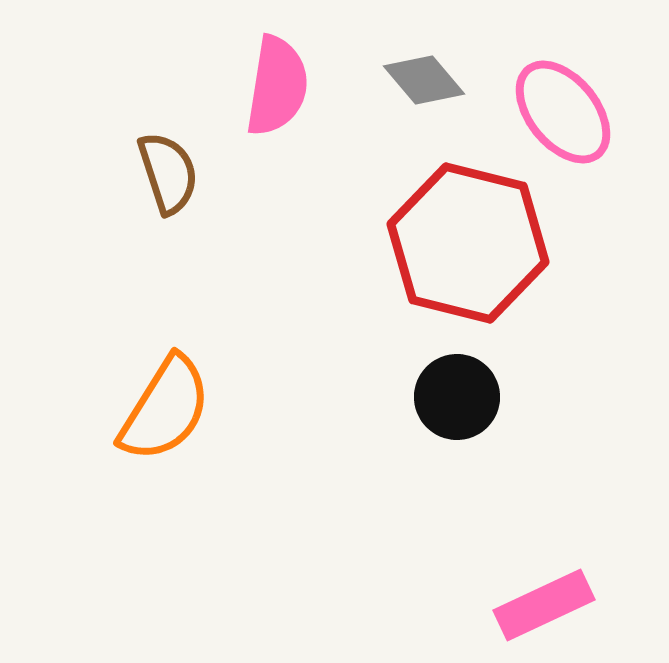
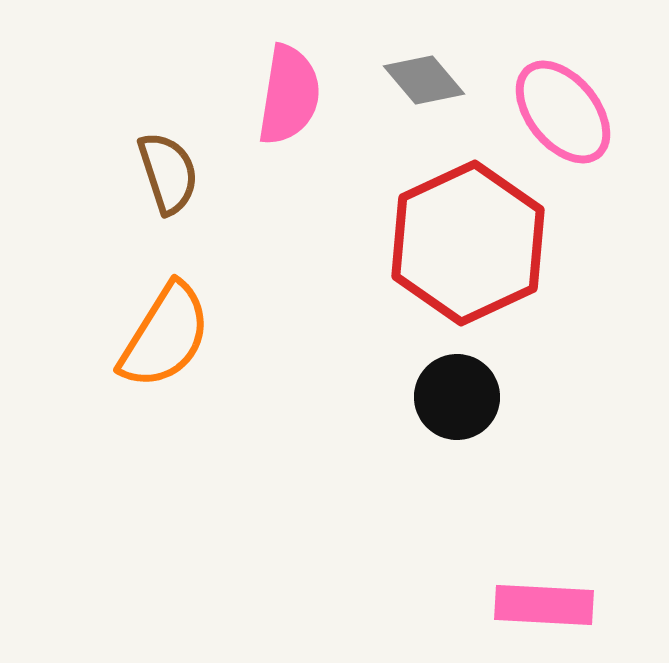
pink semicircle: moved 12 px right, 9 px down
red hexagon: rotated 21 degrees clockwise
orange semicircle: moved 73 px up
pink rectangle: rotated 28 degrees clockwise
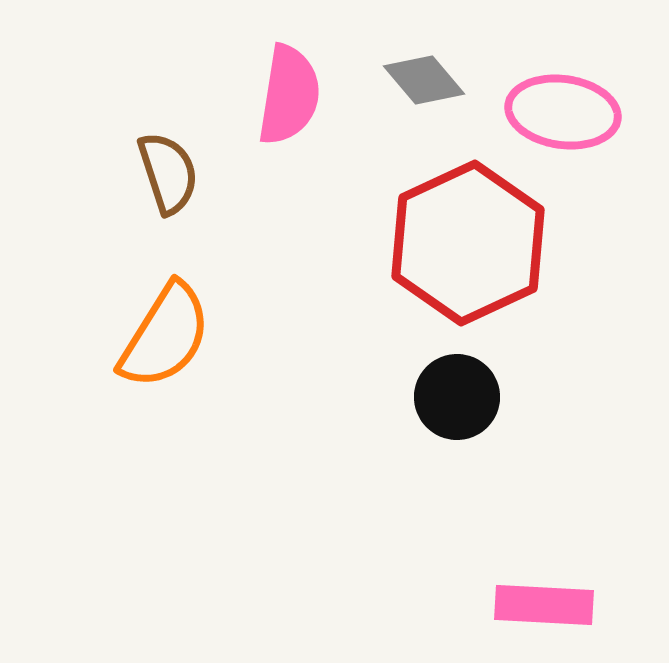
pink ellipse: rotated 43 degrees counterclockwise
